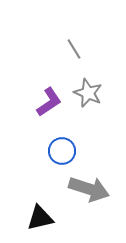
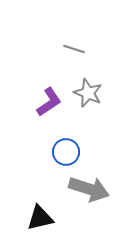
gray line: rotated 40 degrees counterclockwise
blue circle: moved 4 px right, 1 px down
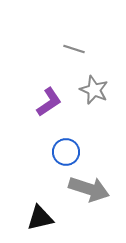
gray star: moved 6 px right, 3 px up
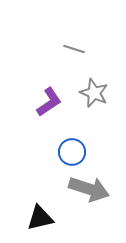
gray star: moved 3 px down
blue circle: moved 6 px right
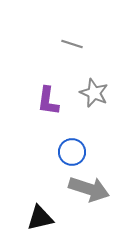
gray line: moved 2 px left, 5 px up
purple L-shape: moved 1 px left, 1 px up; rotated 132 degrees clockwise
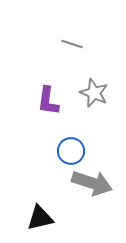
blue circle: moved 1 px left, 1 px up
gray arrow: moved 3 px right, 6 px up
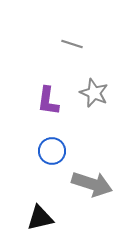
blue circle: moved 19 px left
gray arrow: moved 1 px down
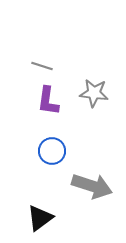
gray line: moved 30 px left, 22 px down
gray star: rotated 16 degrees counterclockwise
gray arrow: moved 2 px down
black triangle: rotated 24 degrees counterclockwise
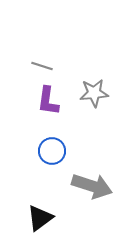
gray star: rotated 12 degrees counterclockwise
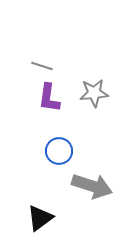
purple L-shape: moved 1 px right, 3 px up
blue circle: moved 7 px right
